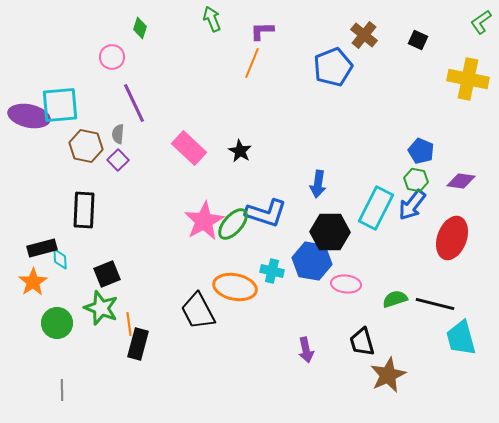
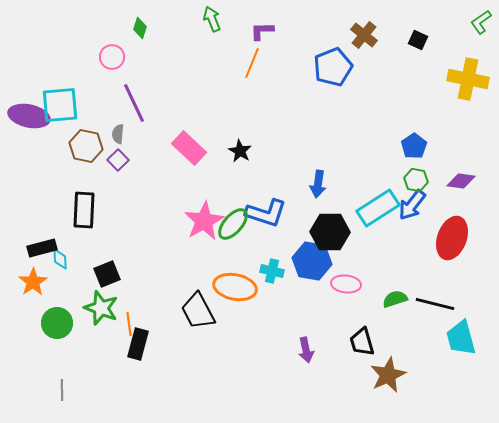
blue pentagon at (421, 151): moved 7 px left, 5 px up; rotated 15 degrees clockwise
cyan rectangle at (376, 208): moved 2 px right; rotated 30 degrees clockwise
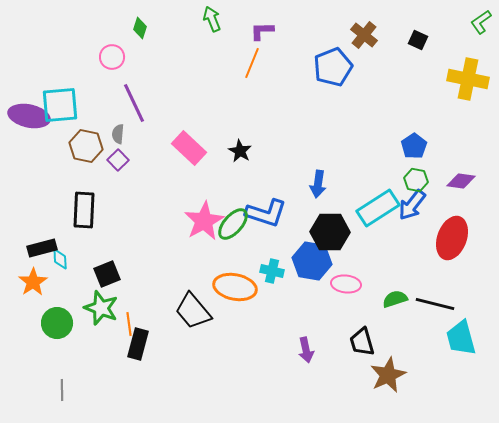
black trapezoid at (198, 311): moved 5 px left; rotated 12 degrees counterclockwise
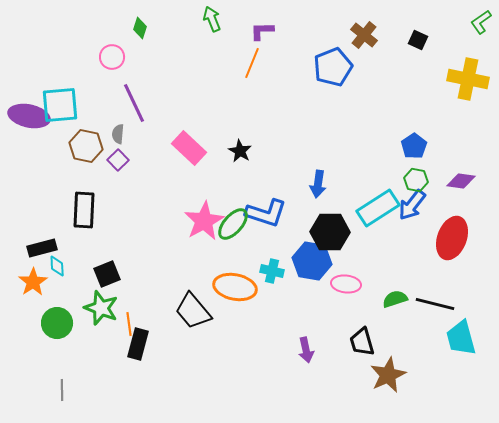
cyan diamond at (60, 259): moved 3 px left, 7 px down
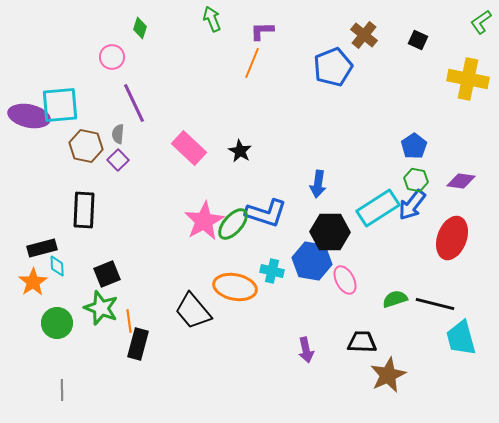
pink ellipse at (346, 284): moved 1 px left, 4 px up; rotated 56 degrees clockwise
orange line at (129, 324): moved 3 px up
black trapezoid at (362, 342): rotated 108 degrees clockwise
